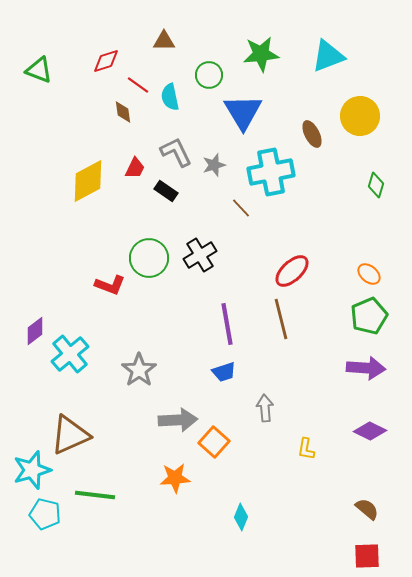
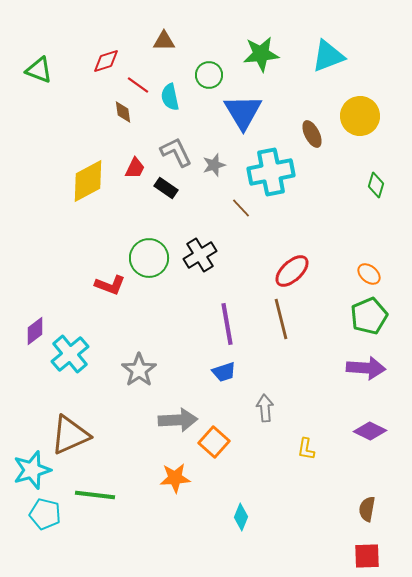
black rectangle at (166, 191): moved 3 px up
brown semicircle at (367, 509): rotated 120 degrees counterclockwise
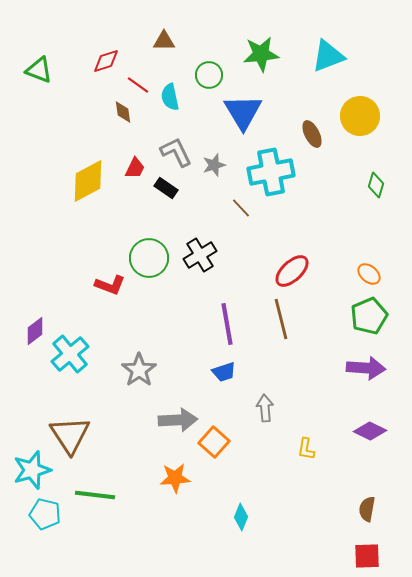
brown triangle at (70, 435): rotated 39 degrees counterclockwise
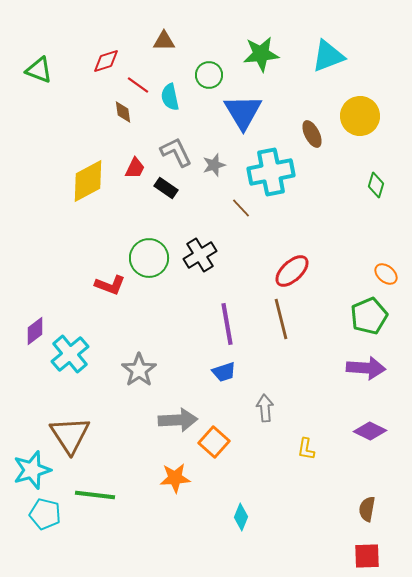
orange ellipse at (369, 274): moved 17 px right
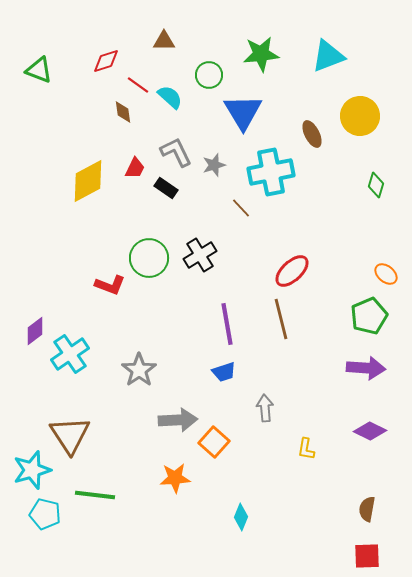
cyan semicircle at (170, 97): rotated 144 degrees clockwise
cyan cross at (70, 354): rotated 6 degrees clockwise
